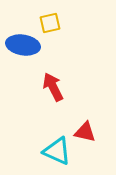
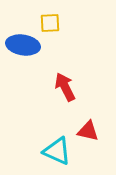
yellow square: rotated 10 degrees clockwise
red arrow: moved 12 px right
red triangle: moved 3 px right, 1 px up
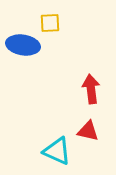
red arrow: moved 26 px right, 2 px down; rotated 20 degrees clockwise
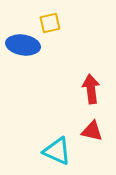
yellow square: rotated 10 degrees counterclockwise
red triangle: moved 4 px right
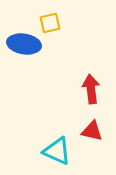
blue ellipse: moved 1 px right, 1 px up
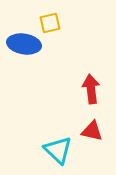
cyan triangle: moved 1 px right, 1 px up; rotated 20 degrees clockwise
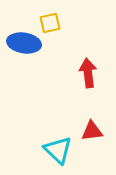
blue ellipse: moved 1 px up
red arrow: moved 3 px left, 16 px up
red triangle: rotated 20 degrees counterclockwise
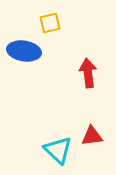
blue ellipse: moved 8 px down
red triangle: moved 5 px down
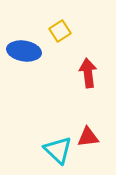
yellow square: moved 10 px right, 8 px down; rotated 20 degrees counterclockwise
red triangle: moved 4 px left, 1 px down
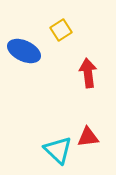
yellow square: moved 1 px right, 1 px up
blue ellipse: rotated 16 degrees clockwise
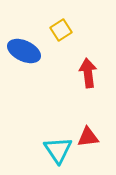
cyan triangle: rotated 12 degrees clockwise
